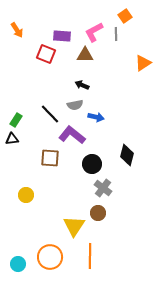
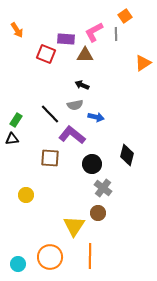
purple rectangle: moved 4 px right, 3 px down
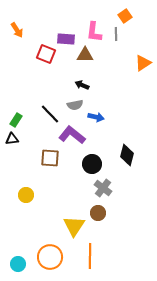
pink L-shape: rotated 55 degrees counterclockwise
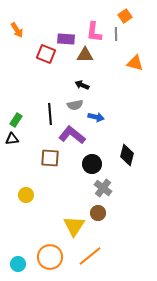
orange triangle: moved 8 px left; rotated 48 degrees clockwise
black line: rotated 40 degrees clockwise
orange line: rotated 50 degrees clockwise
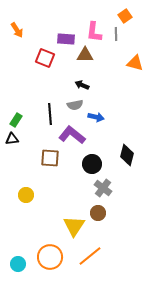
red square: moved 1 px left, 4 px down
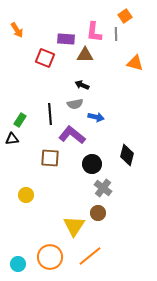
gray semicircle: moved 1 px up
green rectangle: moved 4 px right
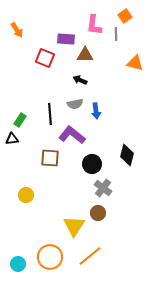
pink L-shape: moved 7 px up
black arrow: moved 2 px left, 5 px up
blue arrow: moved 6 px up; rotated 70 degrees clockwise
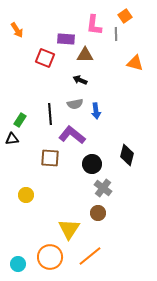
yellow triangle: moved 5 px left, 3 px down
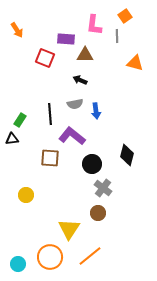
gray line: moved 1 px right, 2 px down
purple L-shape: moved 1 px down
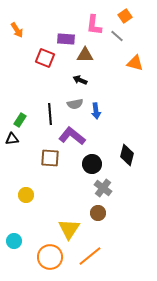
gray line: rotated 48 degrees counterclockwise
cyan circle: moved 4 px left, 23 px up
